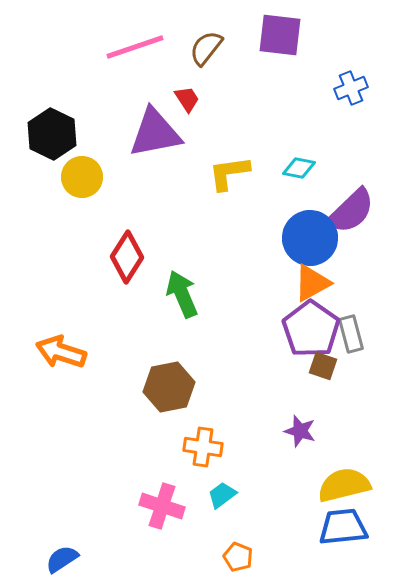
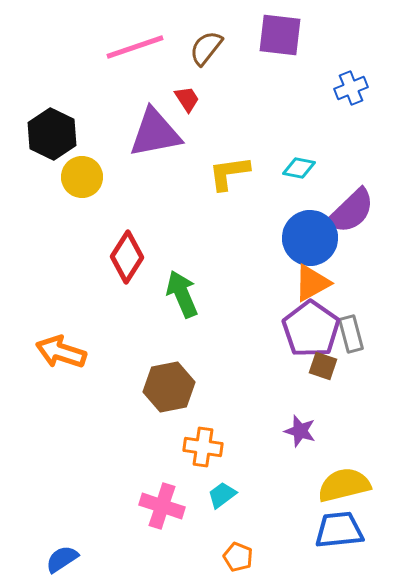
blue trapezoid: moved 4 px left, 3 px down
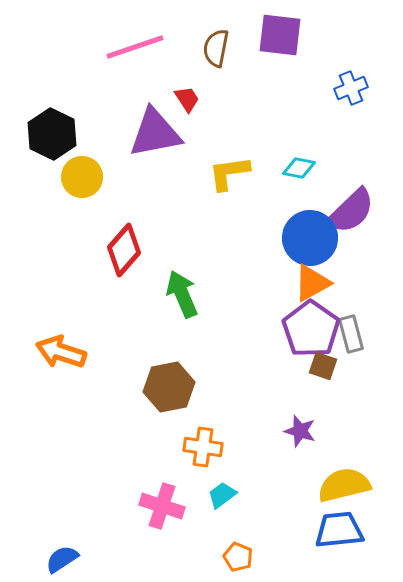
brown semicircle: moved 10 px right; rotated 27 degrees counterclockwise
red diamond: moved 3 px left, 7 px up; rotated 9 degrees clockwise
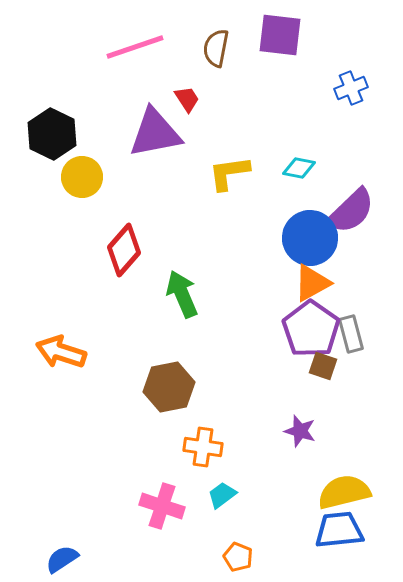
yellow semicircle: moved 7 px down
